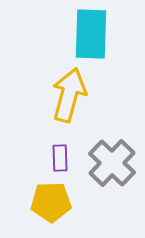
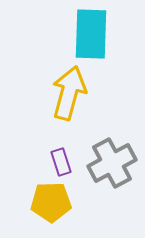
yellow arrow: moved 2 px up
purple rectangle: moved 1 px right, 4 px down; rotated 16 degrees counterclockwise
gray cross: rotated 18 degrees clockwise
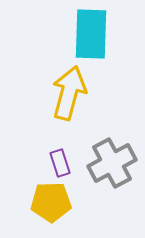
purple rectangle: moved 1 px left, 1 px down
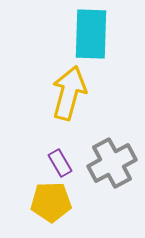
purple rectangle: rotated 12 degrees counterclockwise
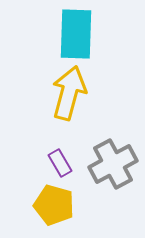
cyan rectangle: moved 15 px left
gray cross: moved 1 px right, 1 px down
yellow pentagon: moved 3 px right, 3 px down; rotated 18 degrees clockwise
